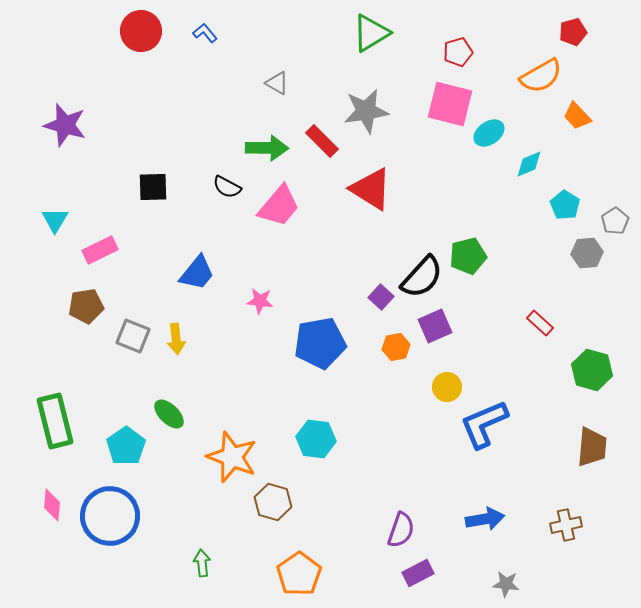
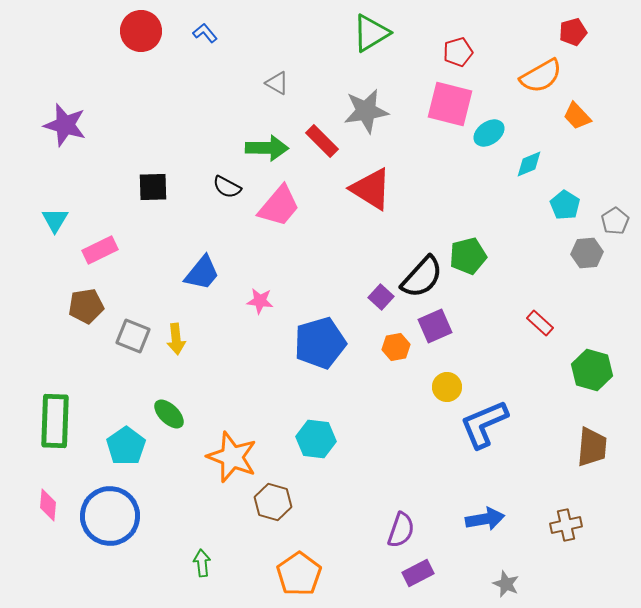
blue trapezoid at (197, 273): moved 5 px right
blue pentagon at (320, 343): rotated 6 degrees counterclockwise
green rectangle at (55, 421): rotated 16 degrees clockwise
pink diamond at (52, 505): moved 4 px left
gray star at (506, 584): rotated 16 degrees clockwise
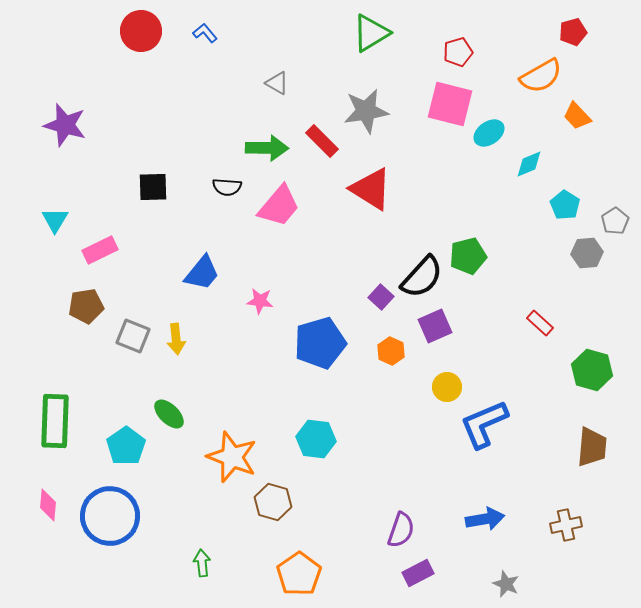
black semicircle at (227, 187): rotated 24 degrees counterclockwise
orange hexagon at (396, 347): moved 5 px left, 4 px down; rotated 24 degrees counterclockwise
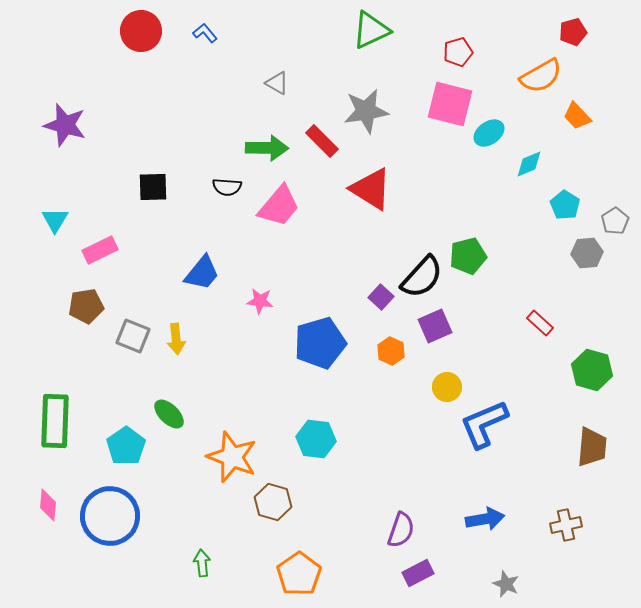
green triangle at (371, 33): moved 3 px up; rotated 6 degrees clockwise
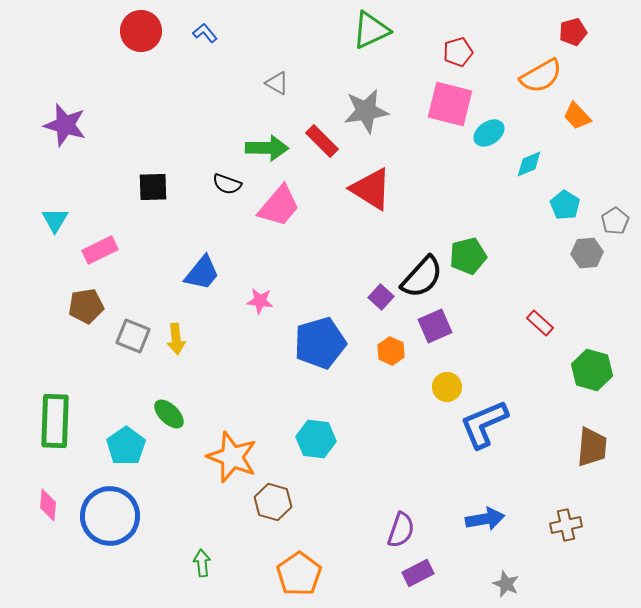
black semicircle at (227, 187): moved 3 px up; rotated 16 degrees clockwise
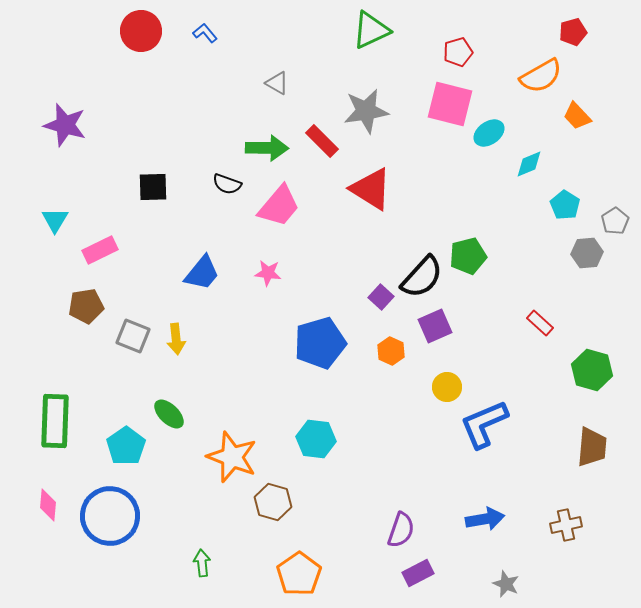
pink star at (260, 301): moved 8 px right, 28 px up
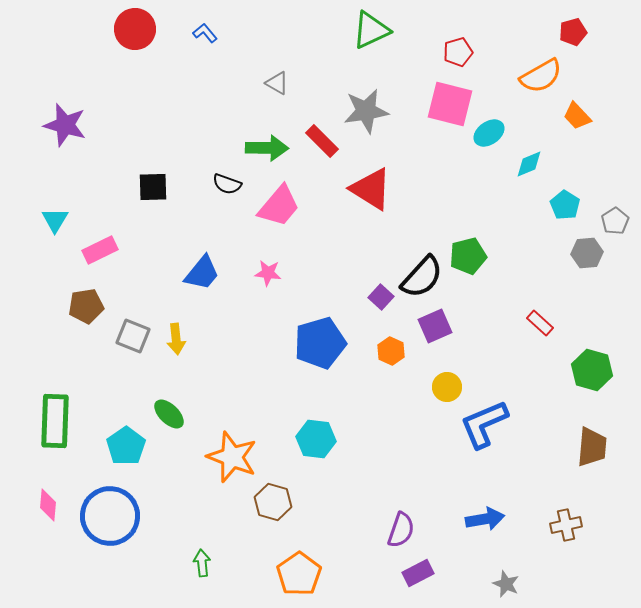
red circle at (141, 31): moved 6 px left, 2 px up
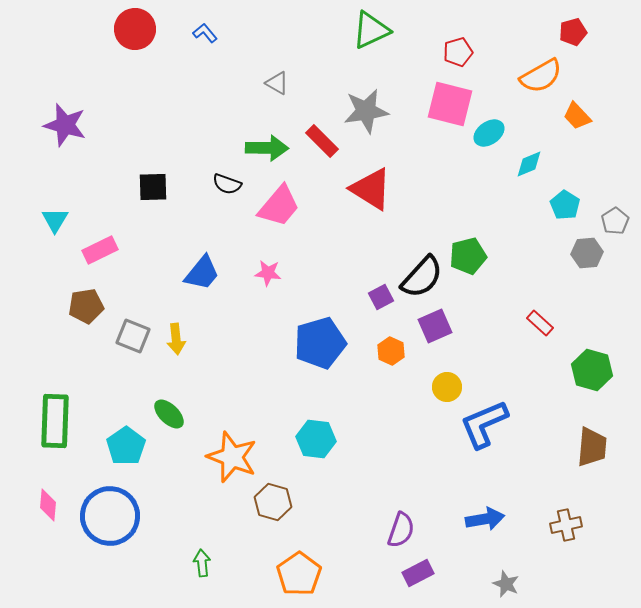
purple square at (381, 297): rotated 20 degrees clockwise
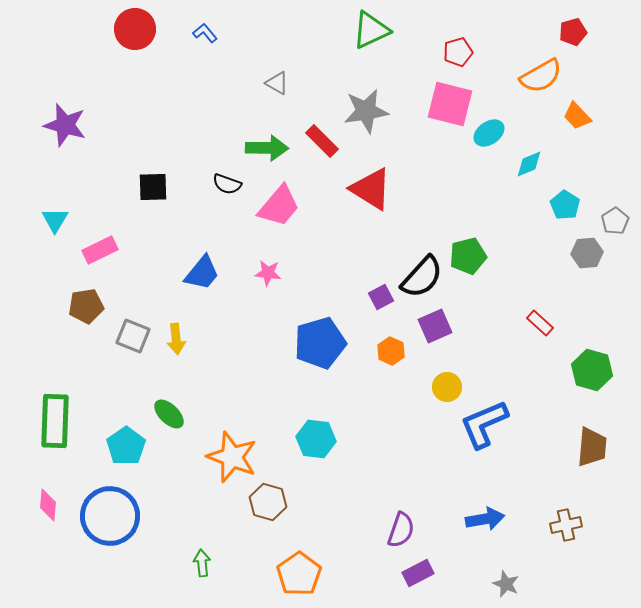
brown hexagon at (273, 502): moved 5 px left
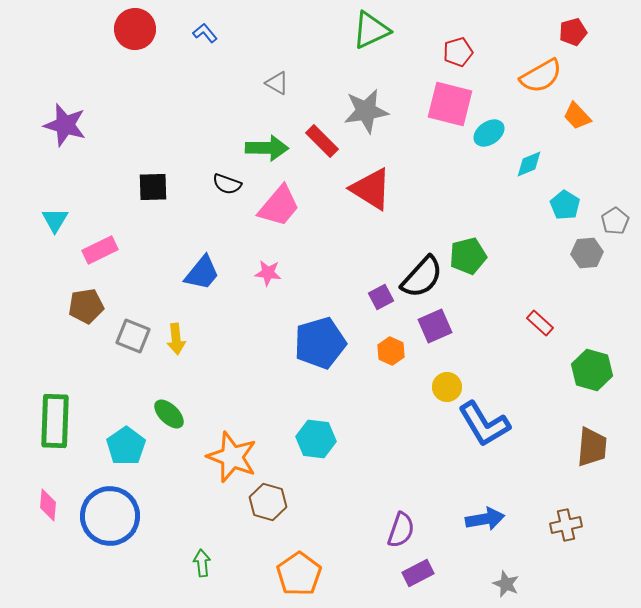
blue L-shape at (484, 424): rotated 98 degrees counterclockwise
